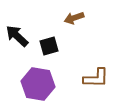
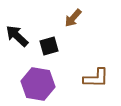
brown arrow: moved 1 px left; rotated 30 degrees counterclockwise
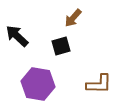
black square: moved 12 px right
brown L-shape: moved 3 px right, 6 px down
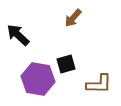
black arrow: moved 1 px right, 1 px up
black square: moved 5 px right, 18 px down
purple hexagon: moved 5 px up
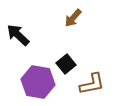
black square: rotated 24 degrees counterclockwise
purple hexagon: moved 3 px down
brown L-shape: moved 7 px left; rotated 12 degrees counterclockwise
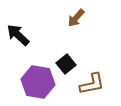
brown arrow: moved 3 px right
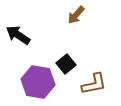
brown arrow: moved 3 px up
black arrow: rotated 10 degrees counterclockwise
brown L-shape: moved 2 px right
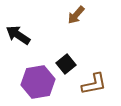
purple hexagon: rotated 20 degrees counterclockwise
